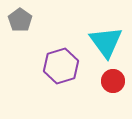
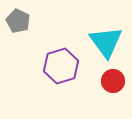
gray pentagon: moved 2 px left, 1 px down; rotated 10 degrees counterclockwise
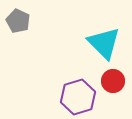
cyan triangle: moved 2 px left, 1 px down; rotated 9 degrees counterclockwise
purple hexagon: moved 17 px right, 31 px down
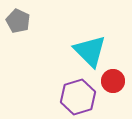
cyan triangle: moved 14 px left, 8 px down
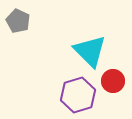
purple hexagon: moved 2 px up
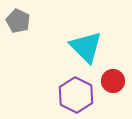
cyan triangle: moved 4 px left, 4 px up
purple hexagon: moved 2 px left; rotated 16 degrees counterclockwise
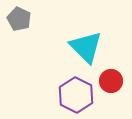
gray pentagon: moved 1 px right, 2 px up
red circle: moved 2 px left
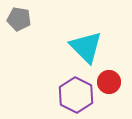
gray pentagon: rotated 15 degrees counterclockwise
red circle: moved 2 px left, 1 px down
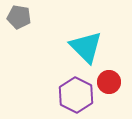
gray pentagon: moved 2 px up
